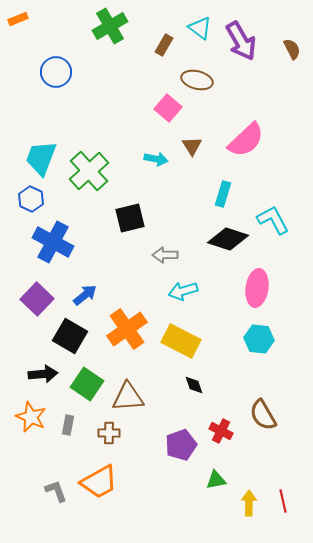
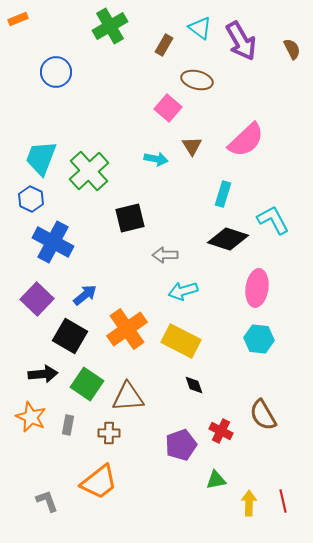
orange trapezoid at (99, 482): rotated 9 degrees counterclockwise
gray L-shape at (56, 491): moved 9 px left, 10 px down
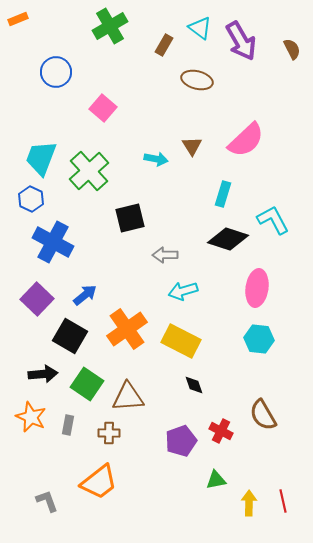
pink square at (168, 108): moved 65 px left
purple pentagon at (181, 445): moved 4 px up
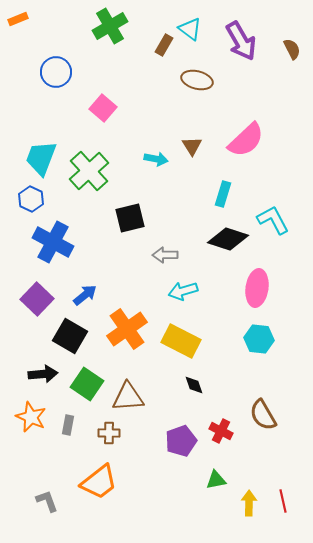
cyan triangle at (200, 28): moved 10 px left, 1 px down
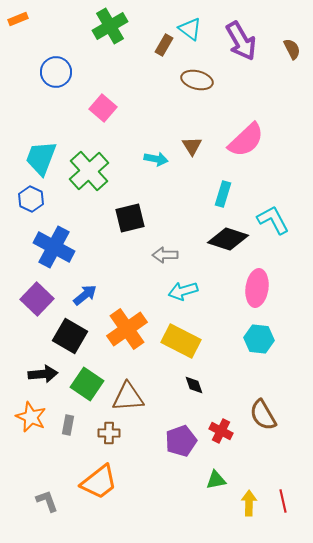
blue cross at (53, 242): moved 1 px right, 5 px down
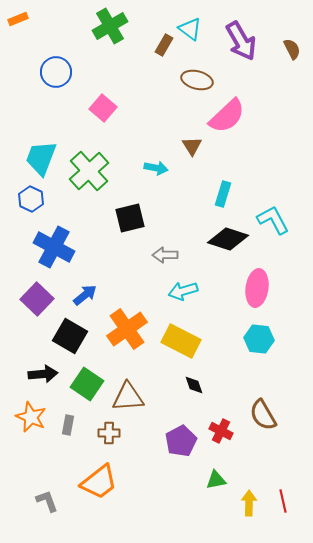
pink semicircle at (246, 140): moved 19 px left, 24 px up
cyan arrow at (156, 159): moved 9 px down
purple pentagon at (181, 441): rotated 8 degrees counterclockwise
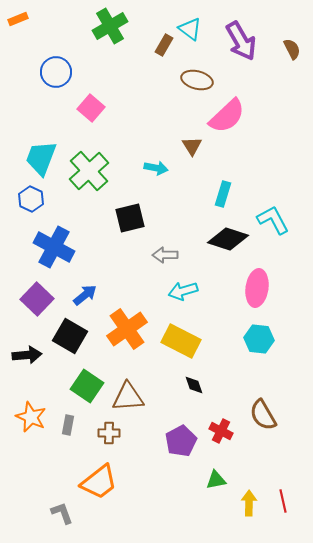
pink square at (103, 108): moved 12 px left
black arrow at (43, 374): moved 16 px left, 19 px up
green square at (87, 384): moved 2 px down
gray L-shape at (47, 501): moved 15 px right, 12 px down
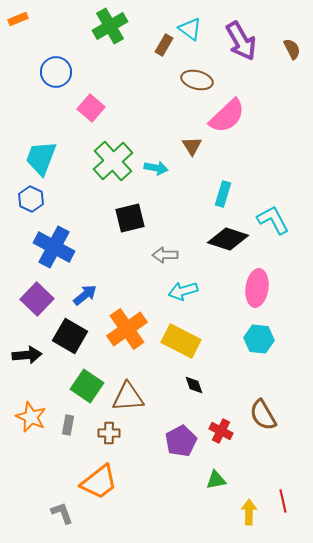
green cross at (89, 171): moved 24 px right, 10 px up
yellow arrow at (249, 503): moved 9 px down
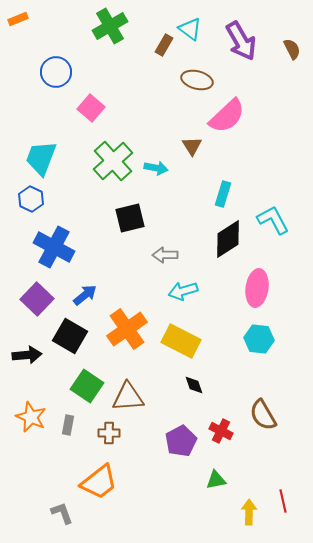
black diamond at (228, 239): rotated 51 degrees counterclockwise
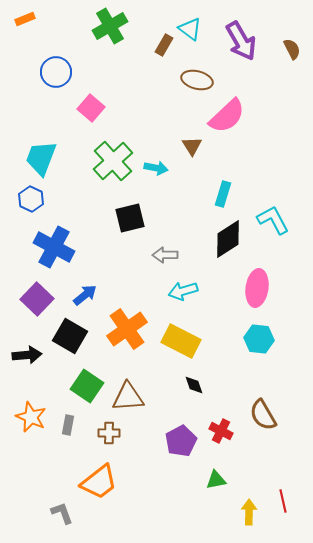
orange rectangle at (18, 19): moved 7 px right
